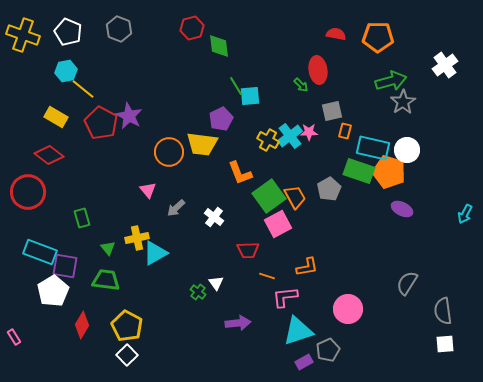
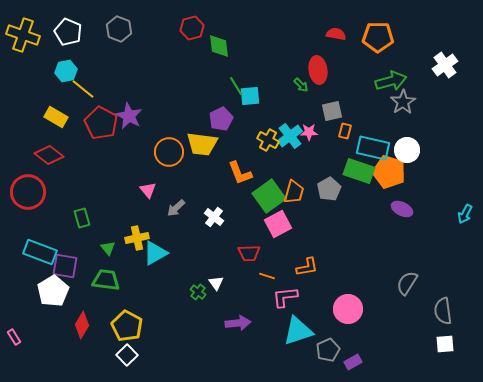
orange trapezoid at (295, 197): moved 1 px left, 5 px up; rotated 45 degrees clockwise
red trapezoid at (248, 250): moved 1 px right, 3 px down
purple rectangle at (304, 362): moved 49 px right
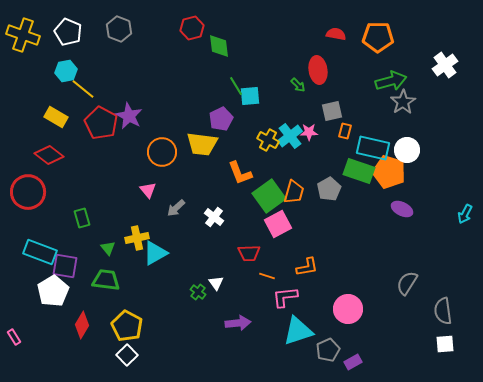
green arrow at (301, 85): moved 3 px left
orange circle at (169, 152): moved 7 px left
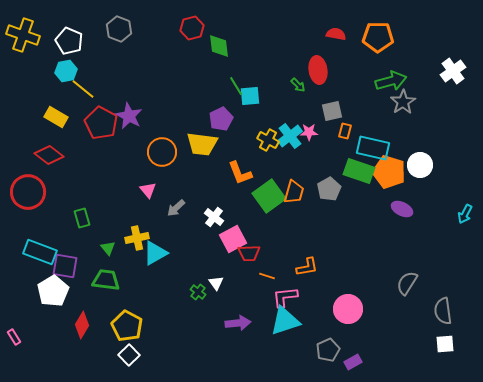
white pentagon at (68, 32): moved 1 px right, 9 px down
white cross at (445, 65): moved 8 px right, 6 px down
white circle at (407, 150): moved 13 px right, 15 px down
pink square at (278, 224): moved 45 px left, 15 px down
cyan triangle at (298, 331): moved 13 px left, 10 px up
white square at (127, 355): moved 2 px right
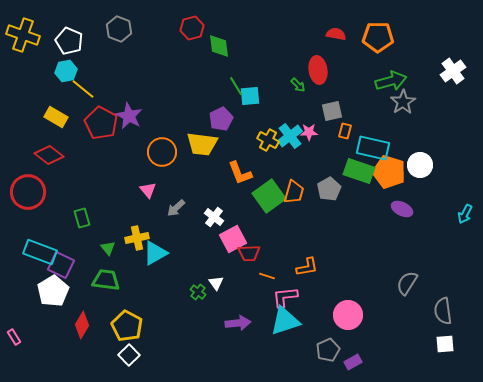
purple square at (65, 266): moved 4 px left, 1 px up; rotated 16 degrees clockwise
pink circle at (348, 309): moved 6 px down
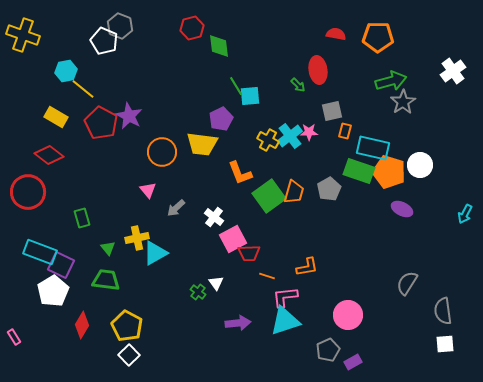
gray hexagon at (119, 29): moved 1 px right, 3 px up
white pentagon at (69, 41): moved 35 px right
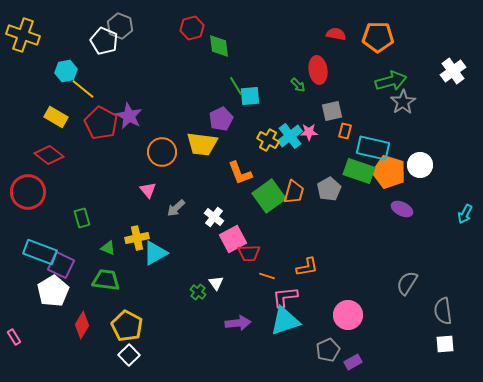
green triangle at (108, 248): rotated 28 degrees counterclockwise
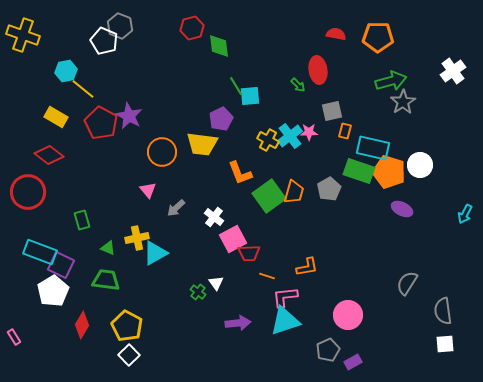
green rectangle at (82, 218): moved 2 px down
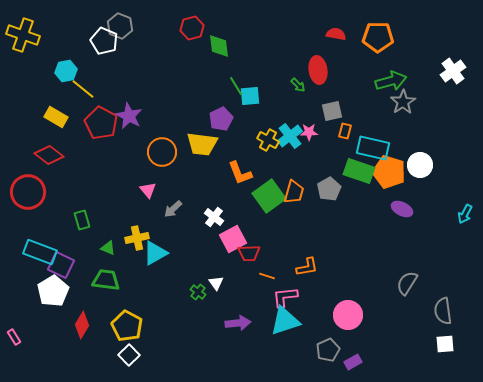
gray arrow at (176, 208): moved 3 px left, 1 px down
